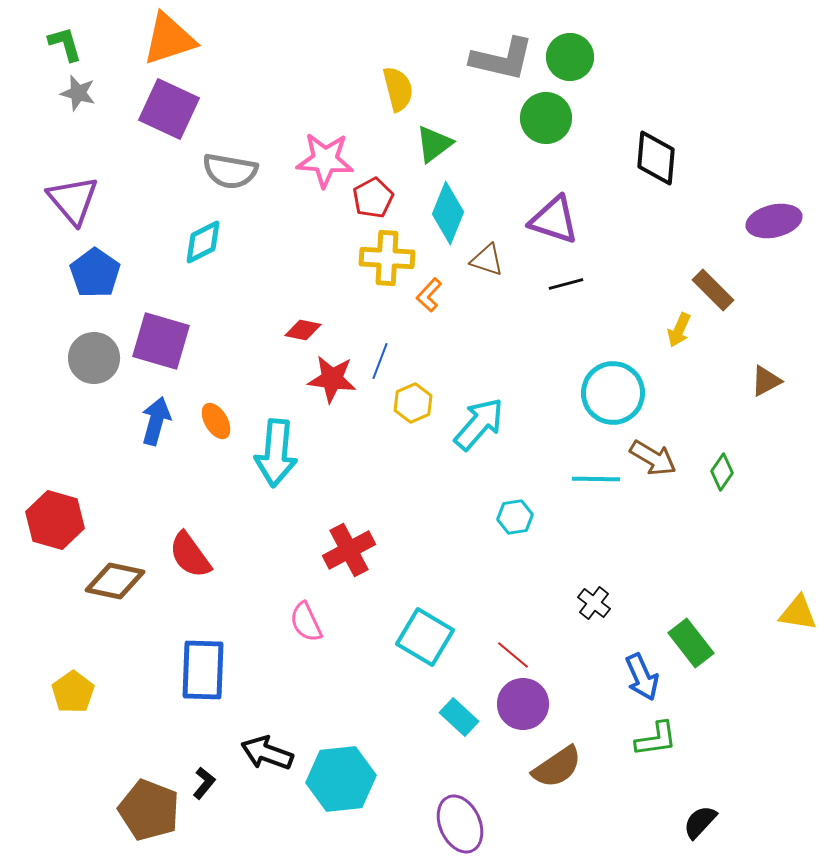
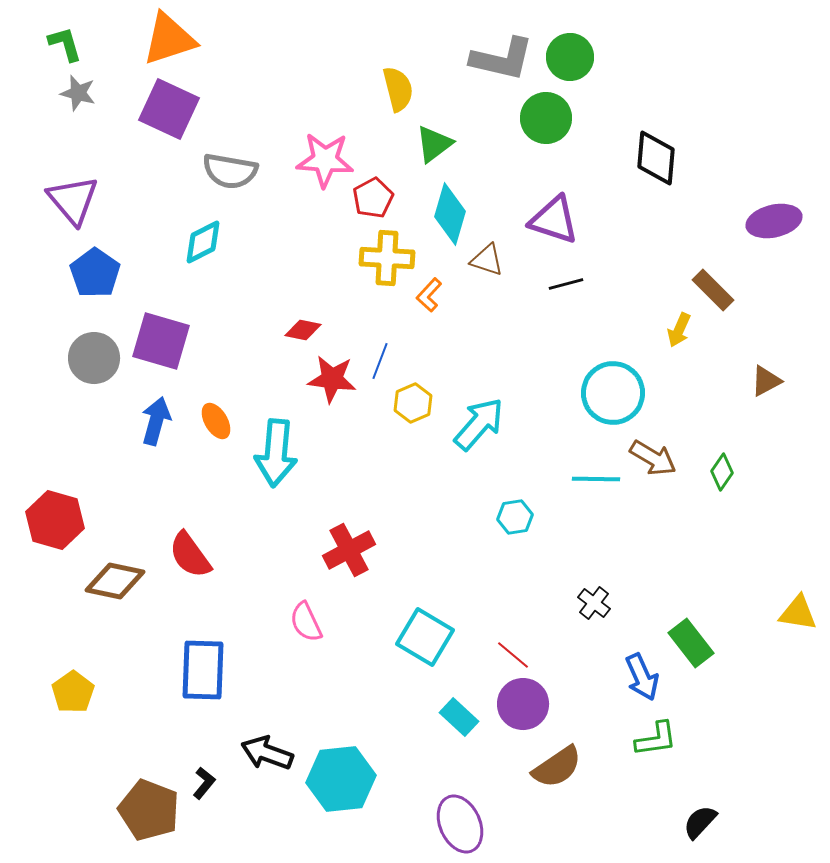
cyan diamond at (448, 213): moved 2 px right, 1 px down; rotated 6 degrees counterclockwise
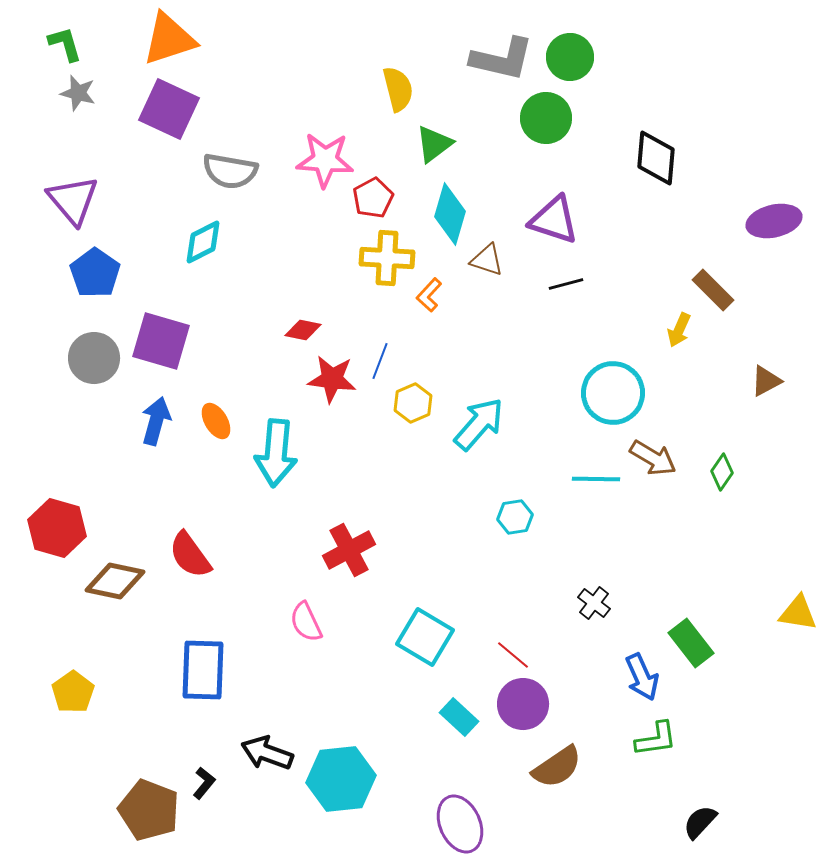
red hexagon at (55, 520): moved 2 px right, 8 px down
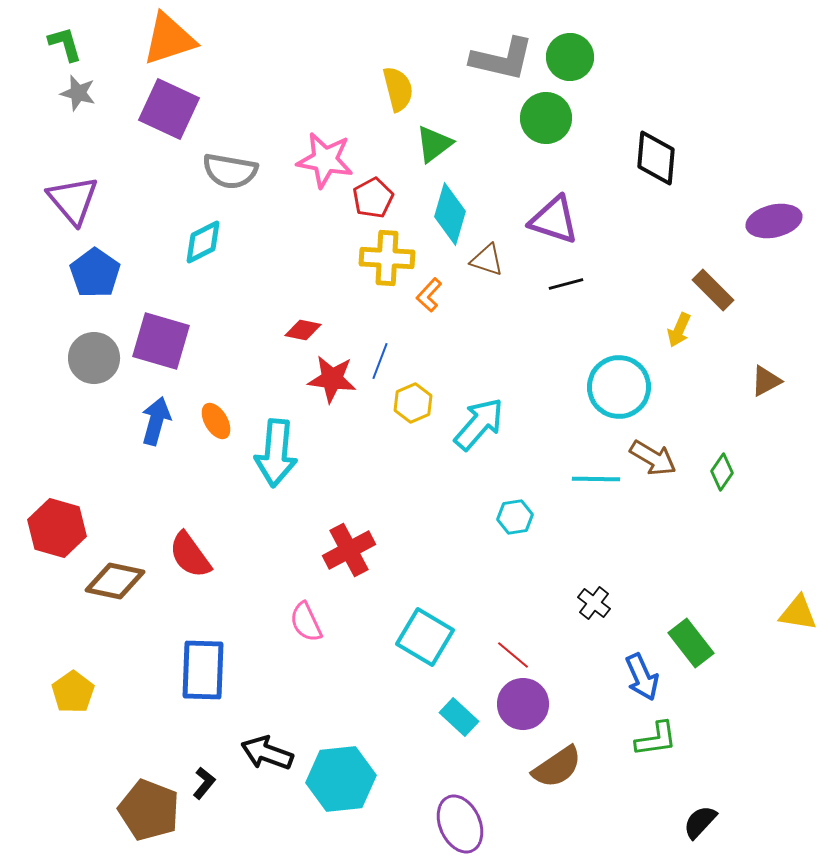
pink star at (325, 160): rotated 6 degrees clockwise
cyan circle at (613, 393): moved 6 px right, 6 px up
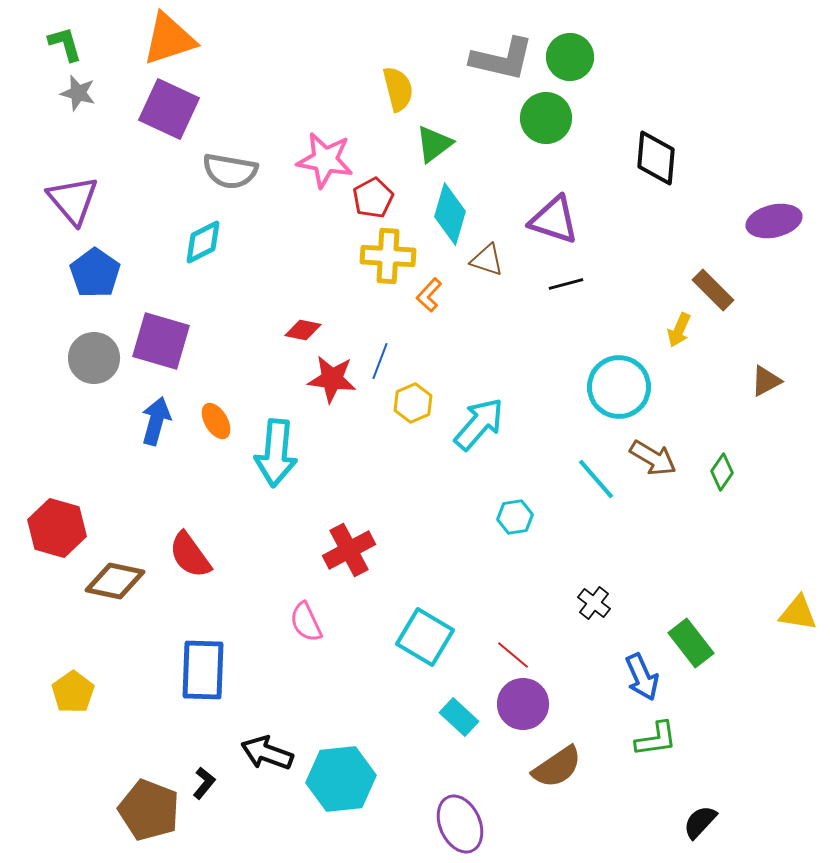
yellow cross at (387, 258): moved 1 px right, 2 px up
cyan line at (596, 479): rotated 48 degrees clockwise
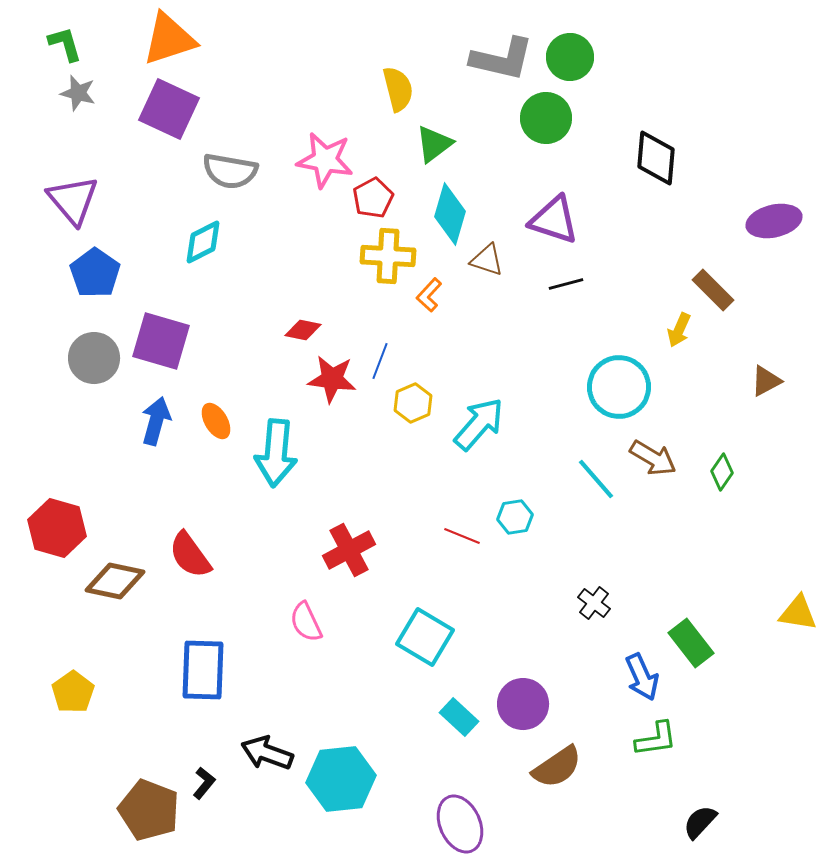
red line at (513, 655): moved 51 px left, 119 px up; rotated 18 degrees counterclockwise
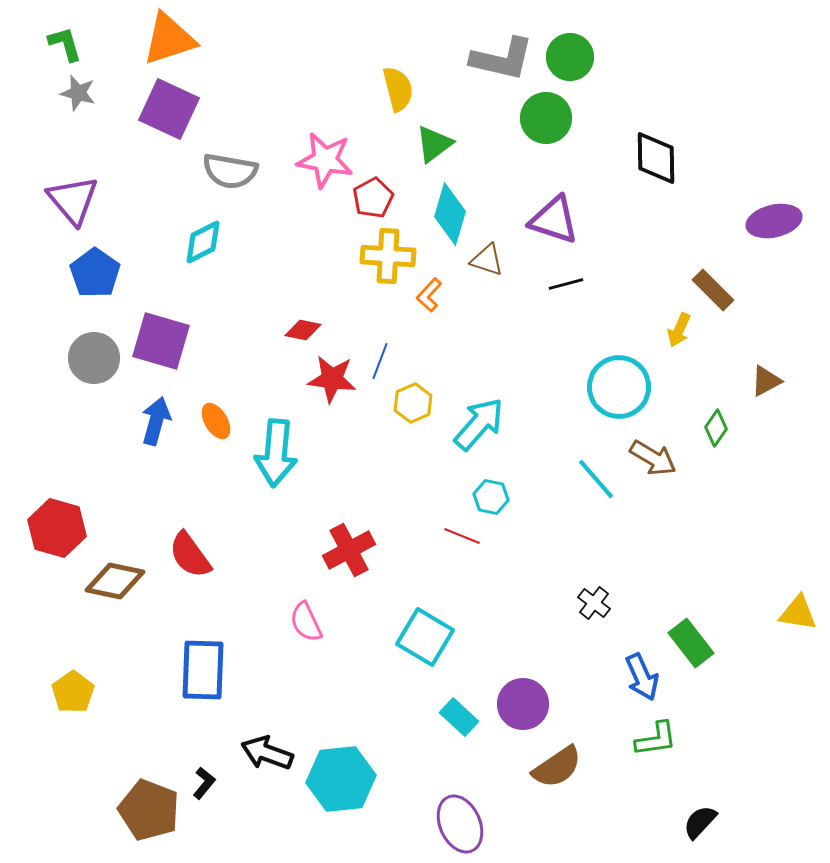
black diamond at (656, 158): rotated 6 degrees counterclockwise
green diamond at (722, 472): moved 6 px left, 44 px up
cyan hexagon at (515, 517): moved 24 px left, 20 px up; rotated 20 degrees clockwise
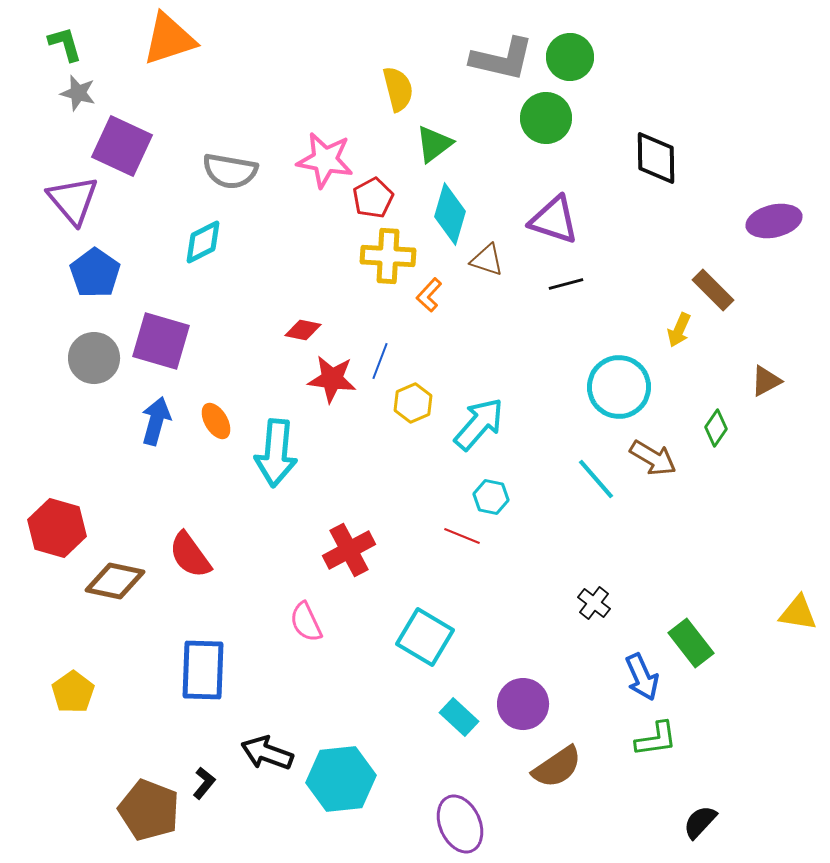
purple square at (169, 109): moved 47 px left, 37 px down
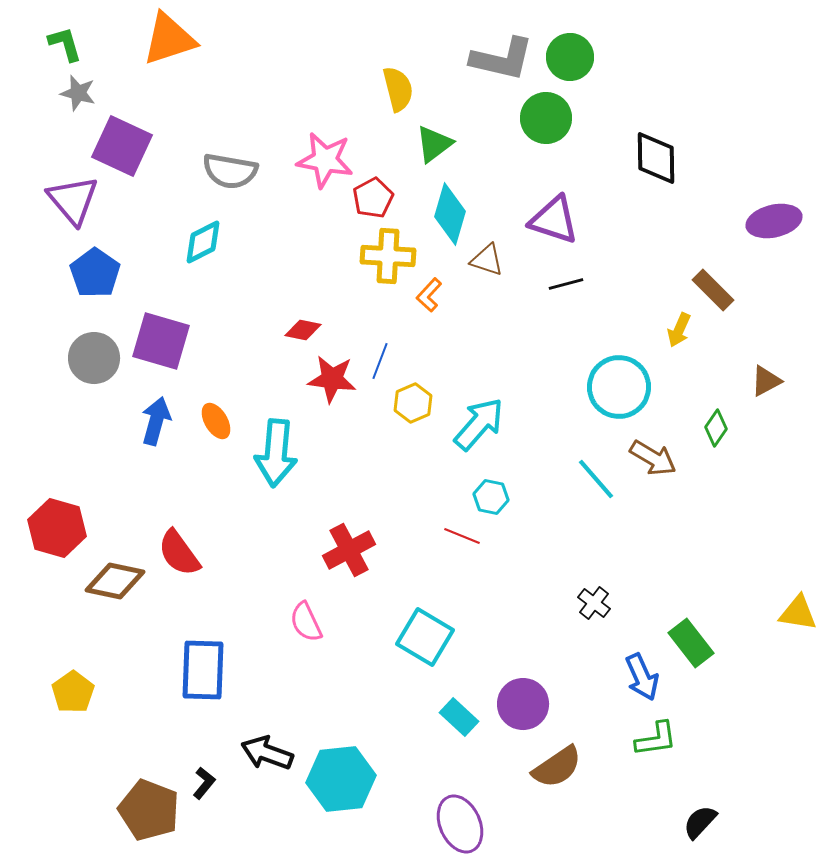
red semicircle at (190, 555): moved 11 px left, 2 px up
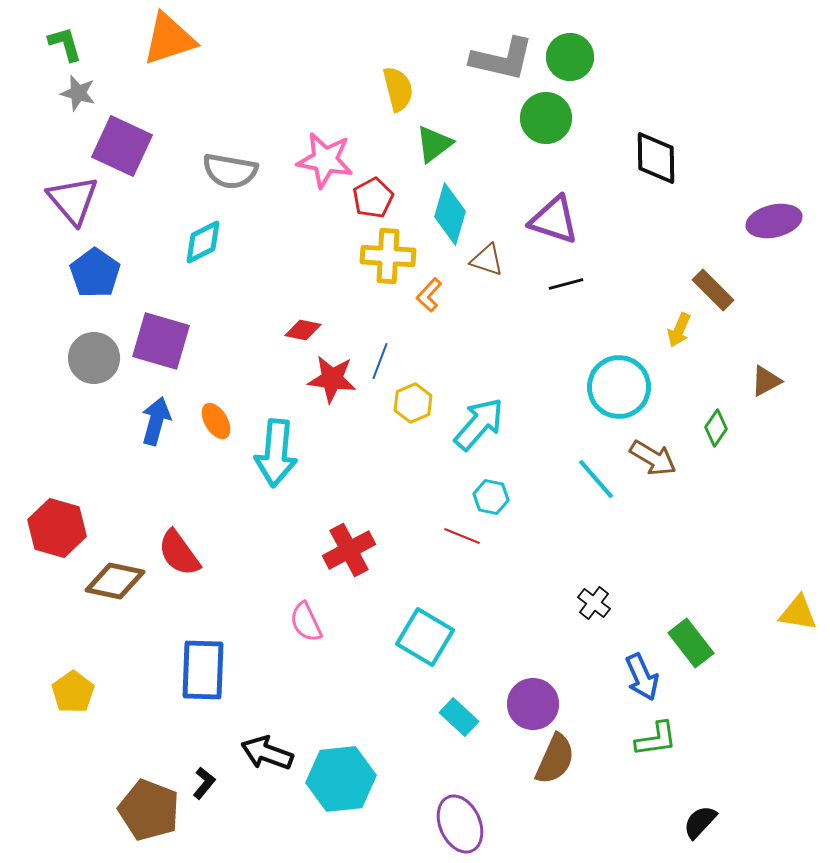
purple circle at (523, 704): moved 10 px right
brown semicircle at (557, 767): moved 2 px left, 8 px up; rotated 32 degrees counterclockwise
